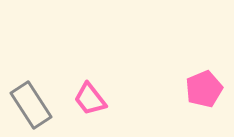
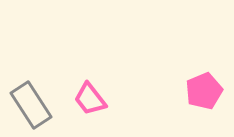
pink pentagon: moved 2 px down
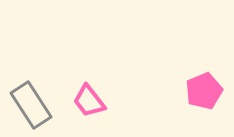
pink trapezoid: moved 1 px left, 2 px down
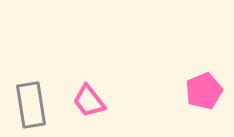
gray rectangle: rotated 24 degrees clockwise
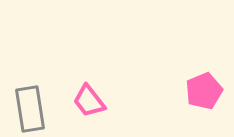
gray rectangle: moved 1 px left, 4 px down
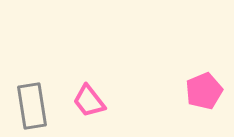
gray rectangle: moved 2 px right, 3 px up
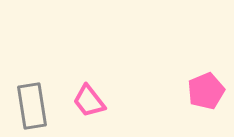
pink pentagon: moved 2 px right
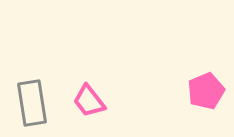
gray rectangle: moved 3 px up
